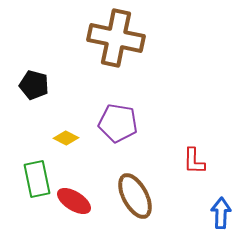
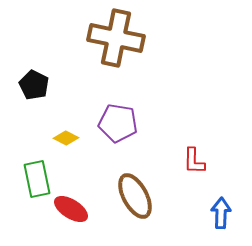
black pentagon: rotated 12 degrees clockwise
red ellipse: moved 3 px left, 8 px down
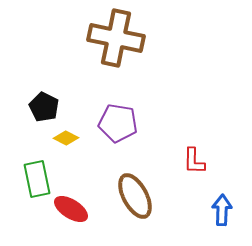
black pentagon: moved 10 px right, 22 px down
blue arrow: moved 1 px right, 3 px up
